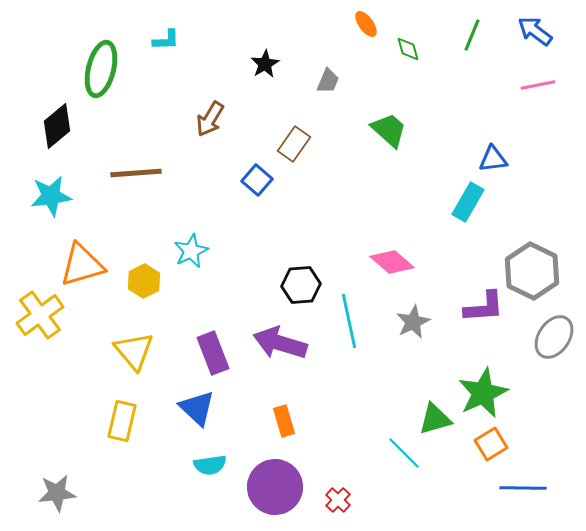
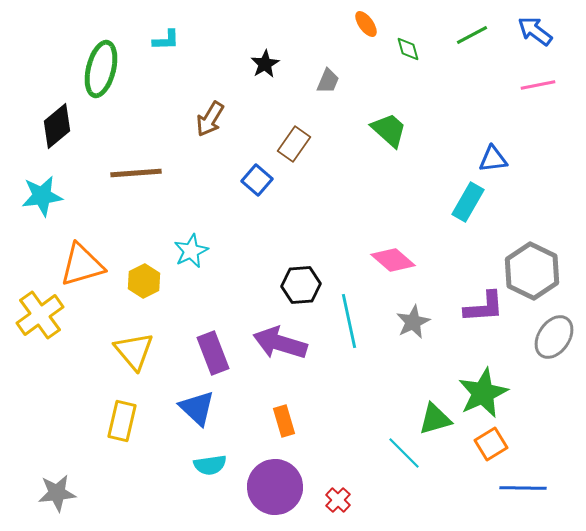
green line at (472, 35): rotated 40 degrees clockwise
cyan star at (51, 196): moved 9 px left
pink diamond at (392, 262): moved 1 px right, 2 px up
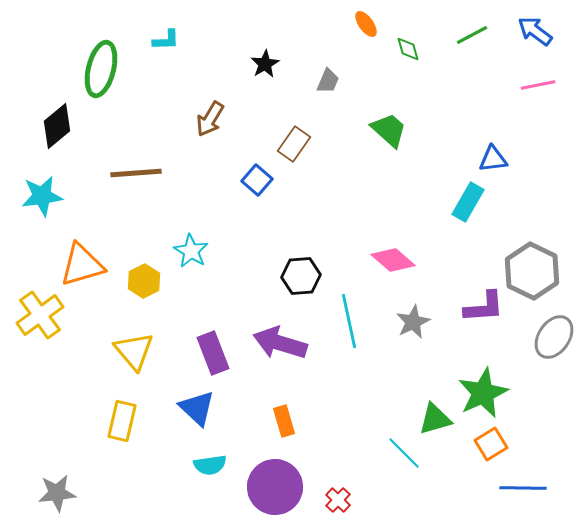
cyan star at (191, 251): rotated 16 degrees counterclockwise
black hexagon at (301, 285): moved 9 px up
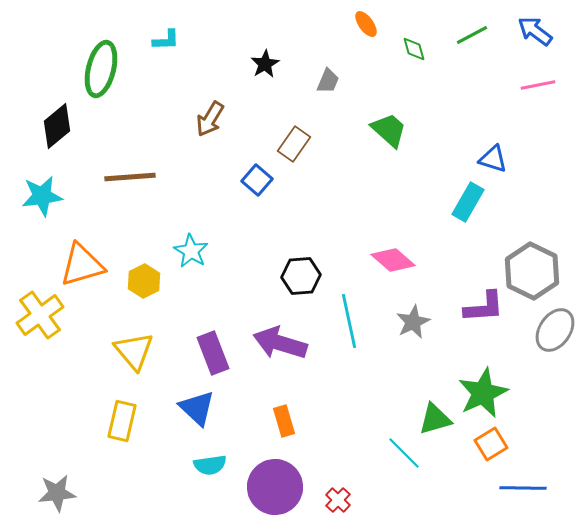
green diamond at (408, 49): moved 6 px right
blue triangle at (493, 159): rotated 24 degrees clockwise
brown line at (136, 173): moved 6 px left, 4 px down
gray ellipse at (554, 337): moved 1 px right, 7 px up
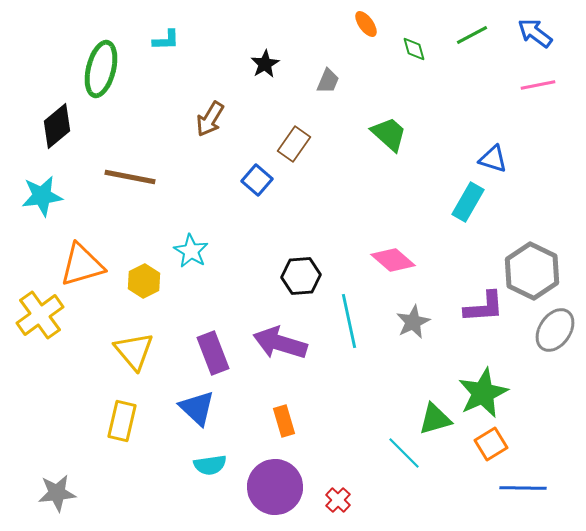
blue arrow at (535, 31): moved 2 px down
green trapezoid at (389, 130): moved 4 px down
brown line at (130, 177): rotated 15 degrees clockwise
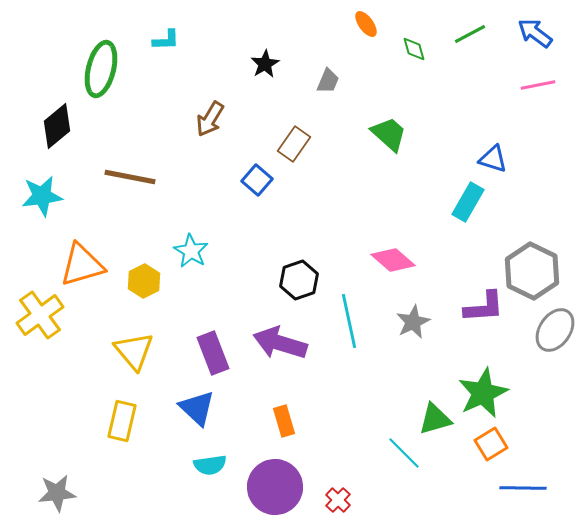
green line at (472, 35): moved 2 px left, 1 px up
black hexagon at (301, 276): moved 2 px left, 4 px down; rotated 15 degrees counterclockwise
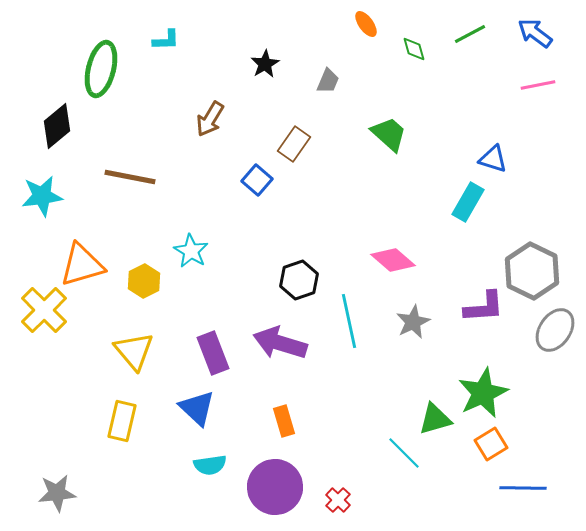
yellow cross at (40, 315): moved 4 px right, 5 px up; rotated 9 degrees counterclockwise
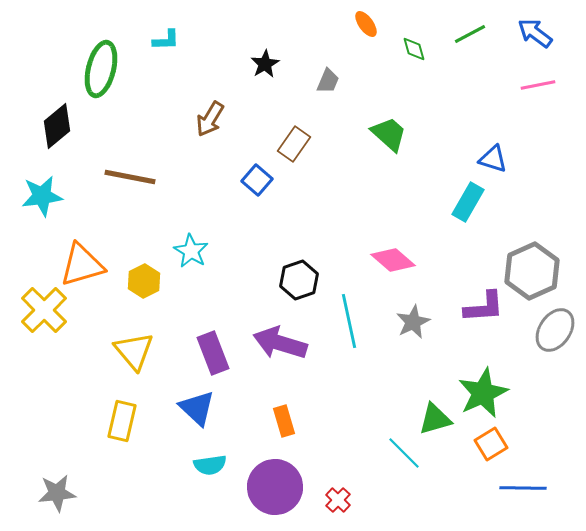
gray hexagon at (532, 271): rotated 10 degrees clockwise
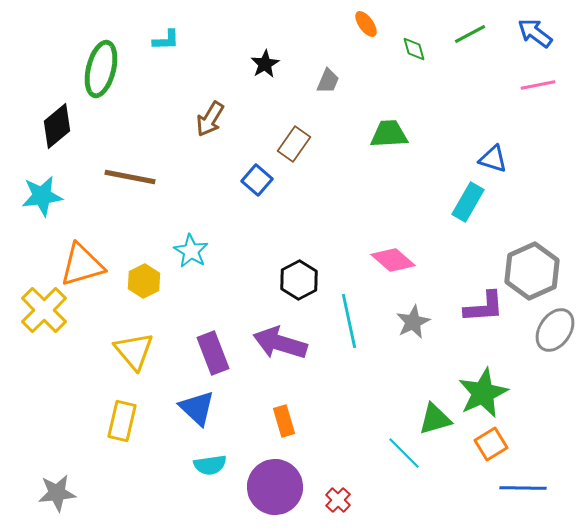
green trapezoid at (389, 134): rotated 45 degrees counterclockwise
black hexagon at (299, 280): rotated 9 degrees counterclockwise
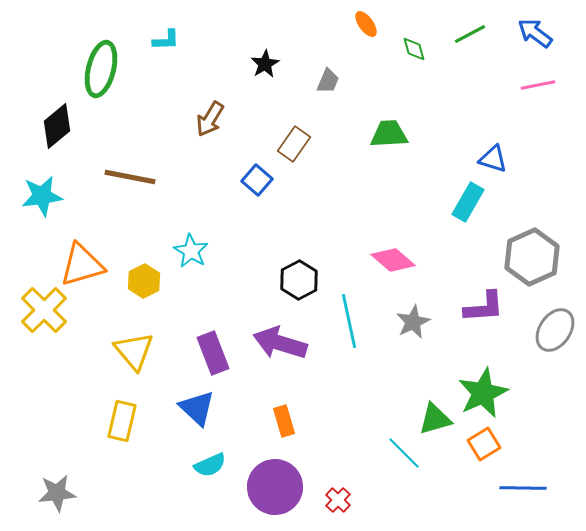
gray hexagon at (532, 271): moved 14 px up
orange square at (491, 444): moved 7 px left
cyan semicircle at (210, 465): rotated 16 degrees counterclockwise
